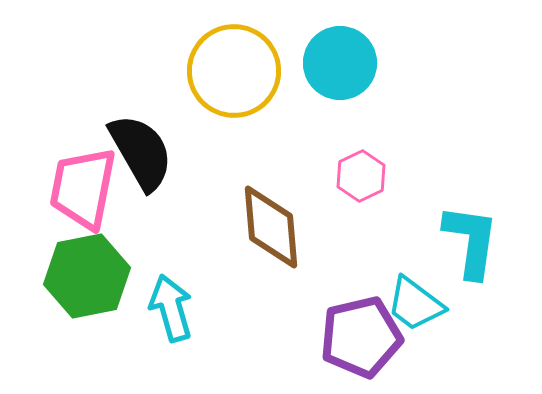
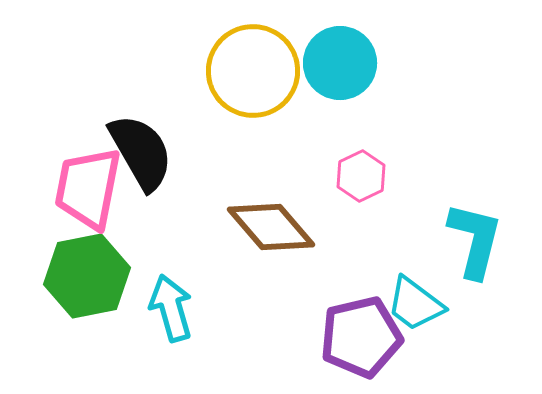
yellow circle: moved 19 px right
pink trapezoid: moved 5 px right
brown diamond: rotated 36 degrees counterclockwise
cyan L-shape: moved 4 px right, 1 px up; rotated 6 degrees clockwise
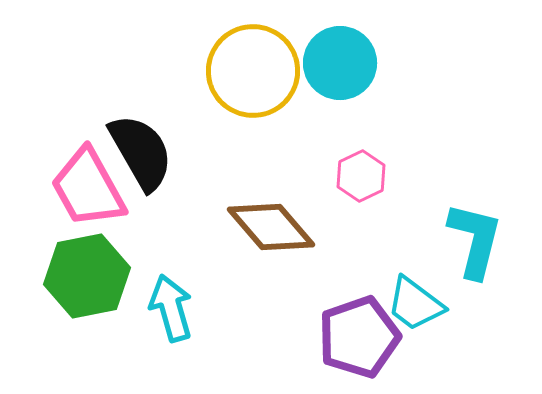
pink trapezoid: rotated 40 degrees counterclockwise
purple pentagon: moved 2 px left; rotated 6 degrees counterclockwise
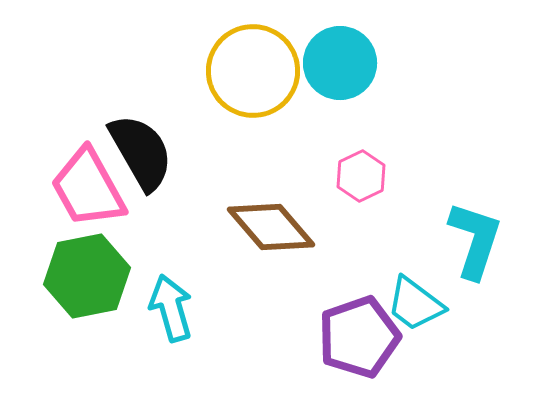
cyan L-shape: rotated 4 degrees clockwise
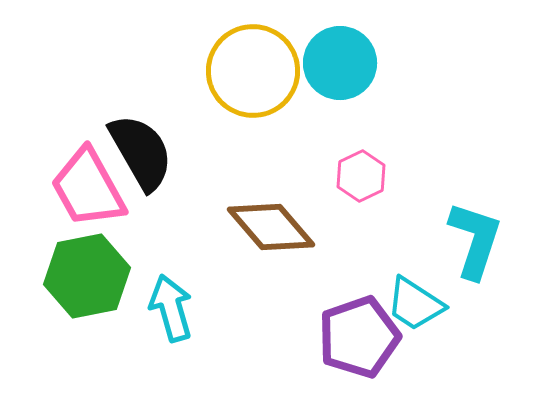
cyan trapezoid: rotated 4 degrees counterclockwise
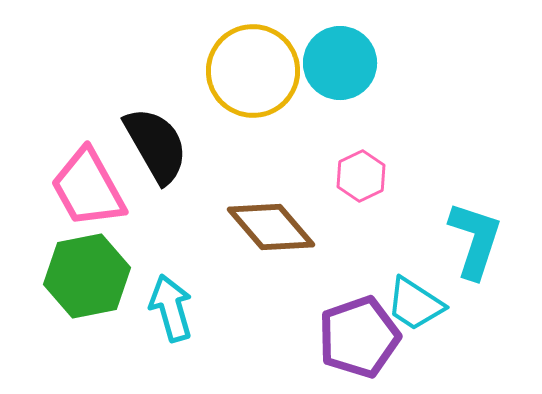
black semicircle: moved 15 px right, 7 px up
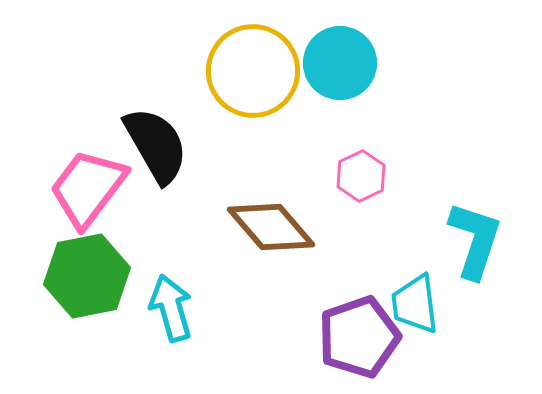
pink trapezoid: rotated 66 degrees clockwise
cyan trapezoid: rotated 50 degrees clockwise
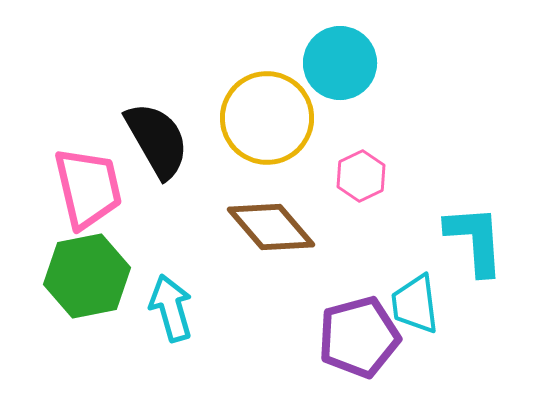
yellow circle: moved 14 px right, 47 px down
black semicircle: moved 1 px right, 5 px up
pink trapezoid: rotated 130 degrees clockwise
cyan L-shape: rotated 22 degrees counterclockwise
purple pentagon: rotated 4 degrees clockwise
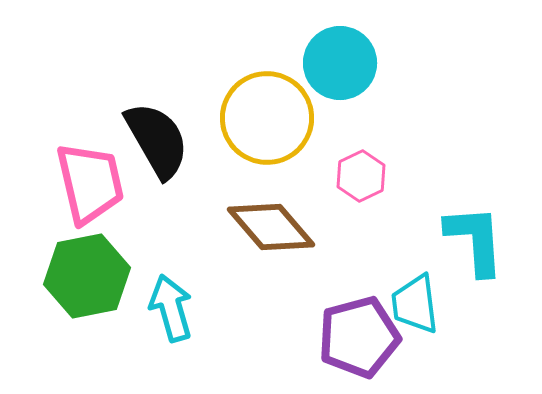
pink trapezoid: moved 2 px right, 5 px up
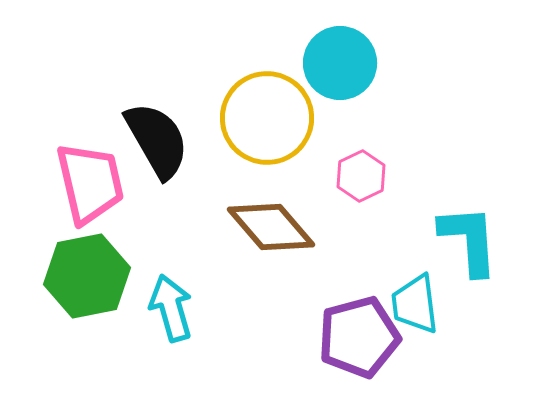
cyan L-shape: moved 6 px left
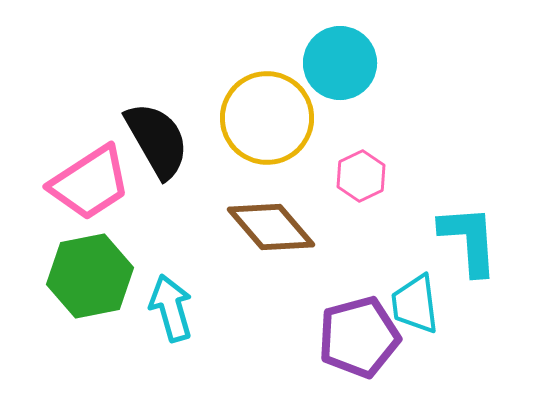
pink trapezoid: rotated 70 degrees clockwise
green hexagon: moved 3 px right
